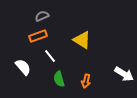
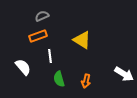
white line: rotated 32 degrees clockwise
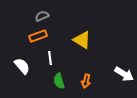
white line: moved 2 px down
white semicircle: moved 1 px left, 1 px up
green semicircle: moved 2 px down
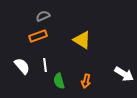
gray semicircle: moved 1 px right
white line: moved 5 px left, 7 px down
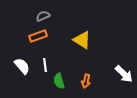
white arrow: rotated 12 degrees clockwise
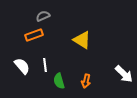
orange rectangle: moved 4 px left, 1 px up
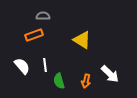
gray semicircle: rotated 24 degrees clockwise
white arrow: moved 14 px left
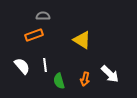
orange arrow: moved 1 px left, 2 px up
